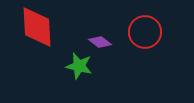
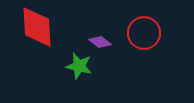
red circle: moved 1 px left, 1 px down
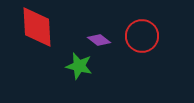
red circle: moved 2 px left, 3 px down
purple diamond: moved 1 px left, 2 px up
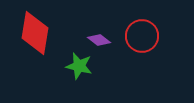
red diamond: moved 2 px left, 6 px down; rotated 12 degrees clockwise
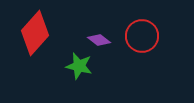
red diamond: rotated 33 degrees clockwise
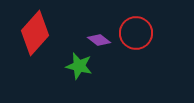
red circle: moved 6 px left, 3 px up
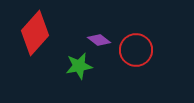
red circle: moved 17 px down
green star: rotated 24 degrees counterclockwise
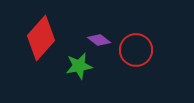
red diamond: moved 6 px right, 5 px down
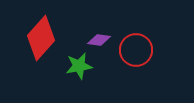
purple diamond: rotated 30 degrees counterclockwise
